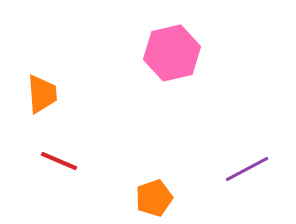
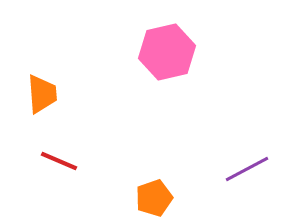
pink hexagon: moved 5 px left, 1 px up
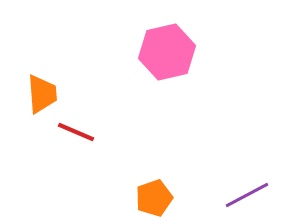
red line: moved 17 px right, 29 px up
purple line: moved 26 px down
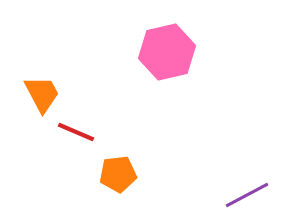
orange trapezoid: rotated 24 degrees counterclockwise
orange pentagon: moved 36 px left, 24 px up; rotated 12 degrees clockwise
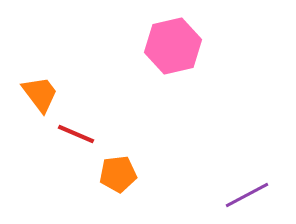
pink hexagon: moved 6 px right, 6 px up
orange trapezoid: moved 2 px left; rotated 9 degrees counterclockwise
red line: moved 2 px down
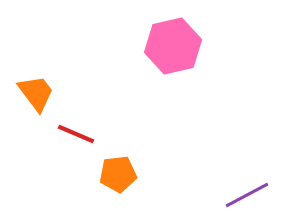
orange trapezoid: moved 4 px left, 1 px up
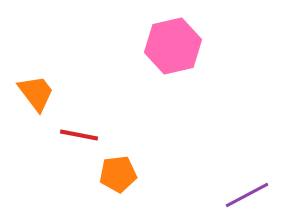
red line: moved 3 px right, 1 px down; rotated 12 degrees counterclockwise
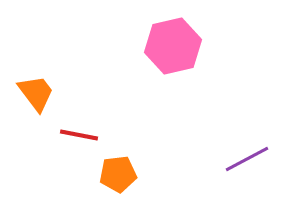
purple line: moved 36 px up
